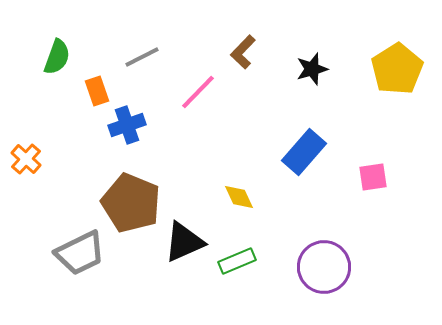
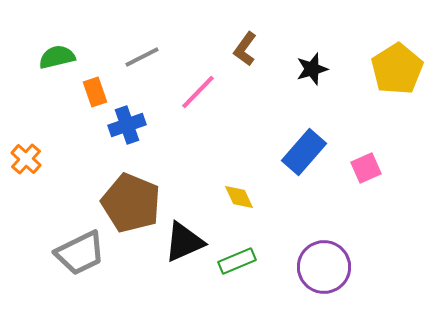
brown L-shape: moved 2 px right, 3 px up; rotated 8 degrees counterclockwise
green semicircle: rotated 123 degrees counterclockwise
orange rectangle: moved 2 px left, 1 px down
pink square: moved 7 px left, 9 px up; rotated 16 degrees counterclockwise
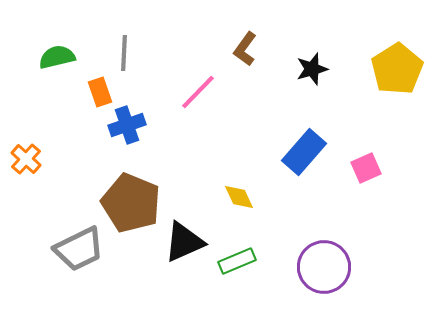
gray line: moved 18 px left, 4 px up; rotated 60 degrees counterclockwise
orange rectangle: moved 5 px right
gray trapezoid: moved 1 px left, 4 px up
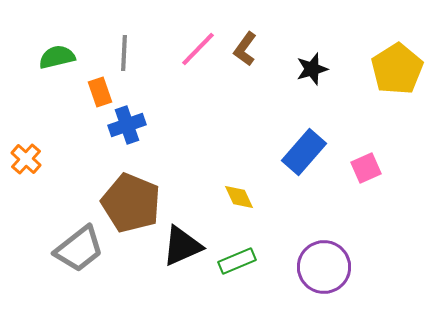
pink line: moved 43 px up
black triangle: moved 2 px left, 4 px down
gray trapezoid: rotated 12 degrees counterclockwise
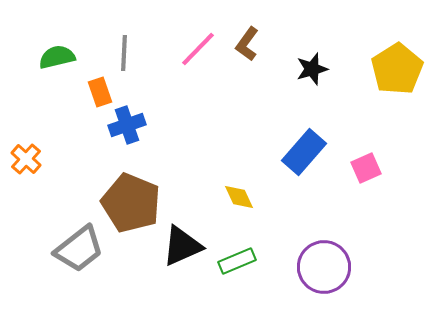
brown L-shape: moved 2 px right, 5 px up
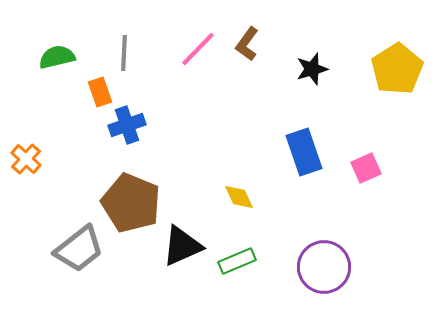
blue rectangle: rotated 60 degrees counterclockwise
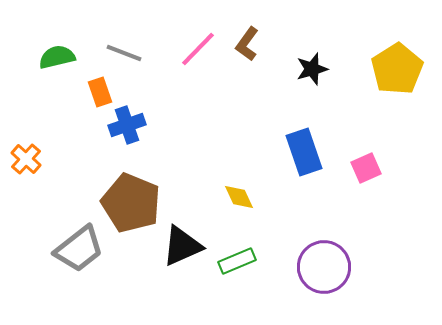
gray line: rotated 72 degrees counterclockwise
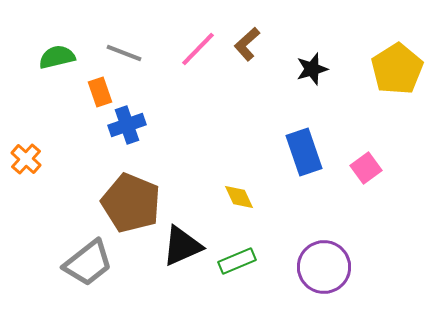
brown L-shape: rotated 12 degrees clockwise
pink square: rotated 12 degrees counterclockwise
gray trapezoid: moved 9 px right, 14 px down
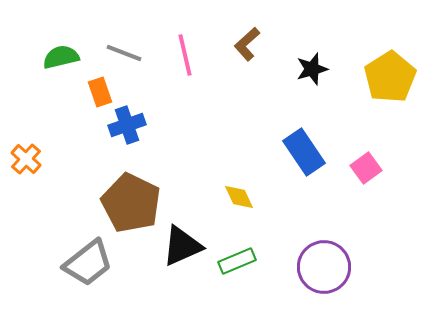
pink line: moved 13 px left, 6 px down; rotated 57 degrees counterclockwise
green semicircle: moved 4 px right
yellow pentagon: moved 7 px left, 8 px down
blue rectangle: rotated 15 degrees counterclockwise
brown pentagon: rotated 4 degrees clockwise
